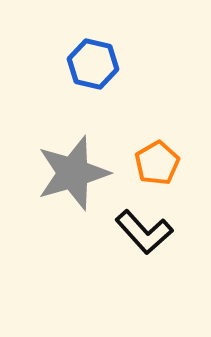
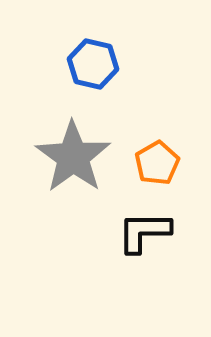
gray star: moved 16 px up; rotated 20 degrees counterclockwise
black L-shape: rotated 132 degrees clockwise
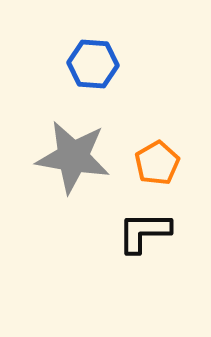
blue hexagon: rotated 9 degrees counterclockwise
gray star: rotated 26 degrees counterclockwise
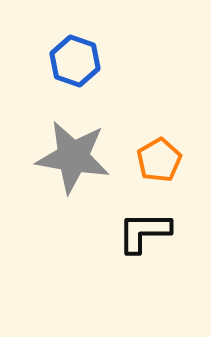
blue hexagon: moved 18 px left, 3 px up; rotated 15 degrees clockwise
orange pentagon: moved 2 px right, 3 px up
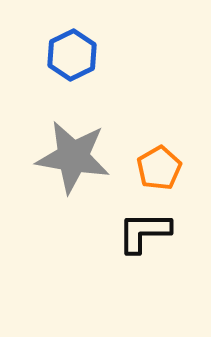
blue hexagon: moved 3 px left, 6 px up; rotated 15 degrees clockwise
orange pentagon: moved 8 px down
